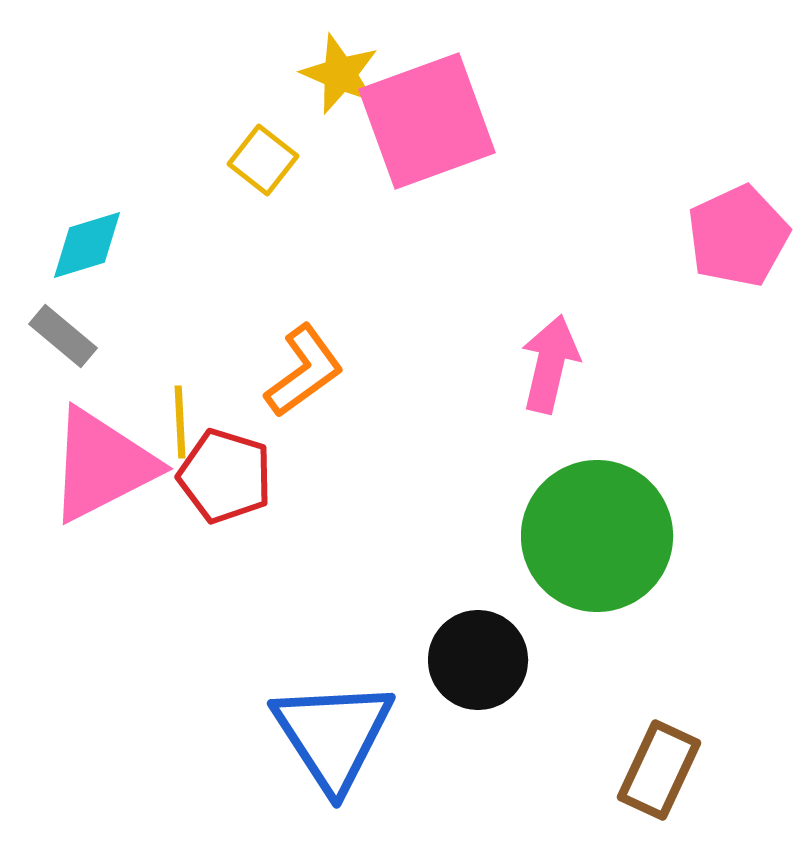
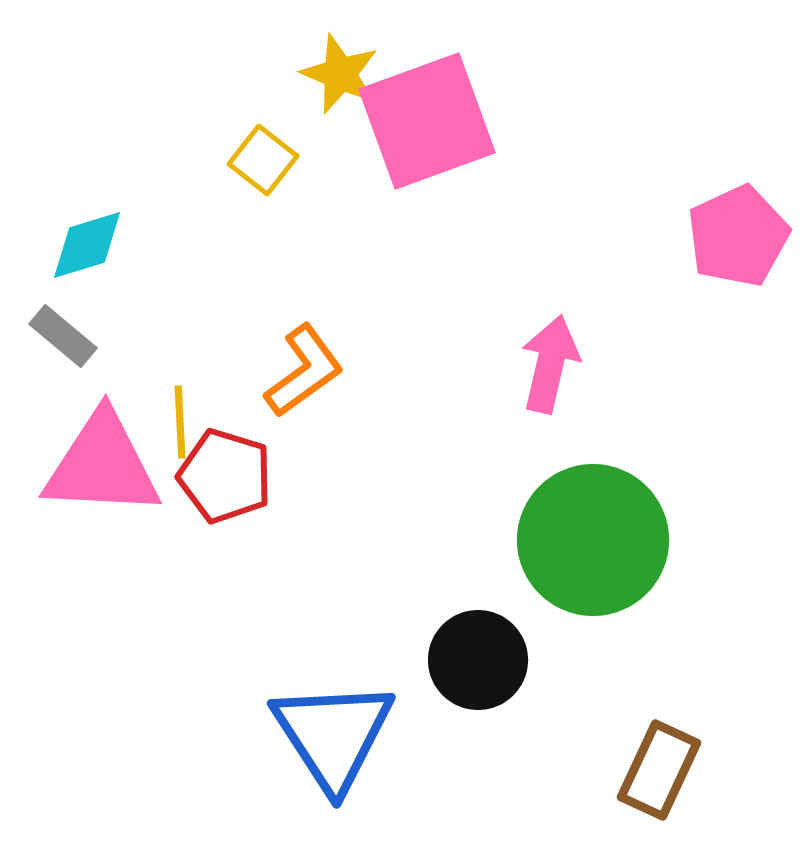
pink triangle: rotated 30 degrees clockwise
green circle: moved 4 px left, 4 px down
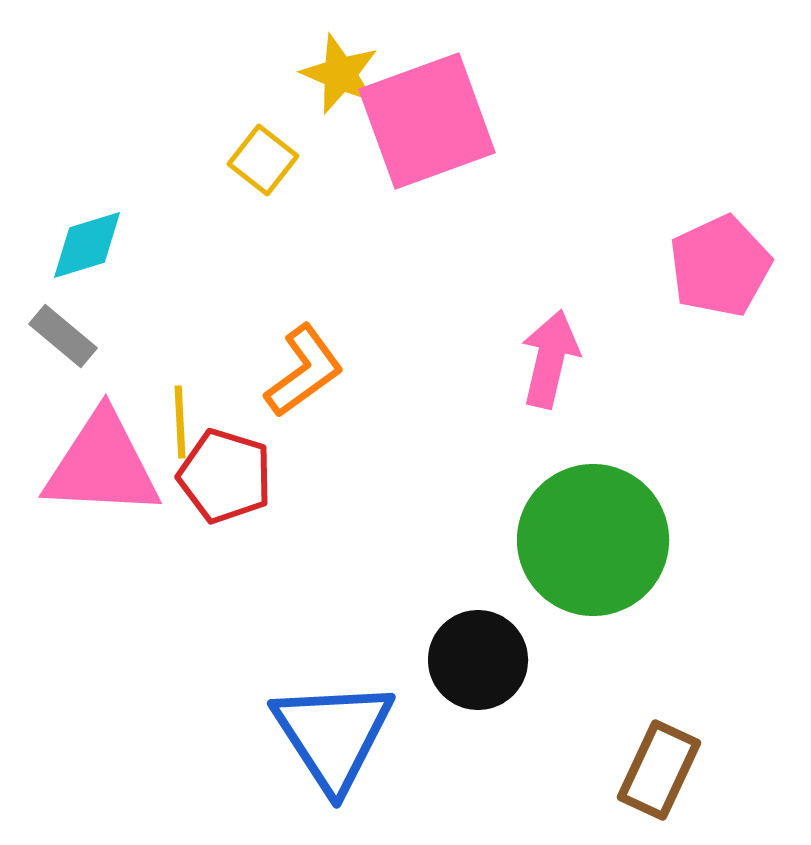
pink pentagon: moved 18 px left, 30 px down
pink arrow: moved 5 px up
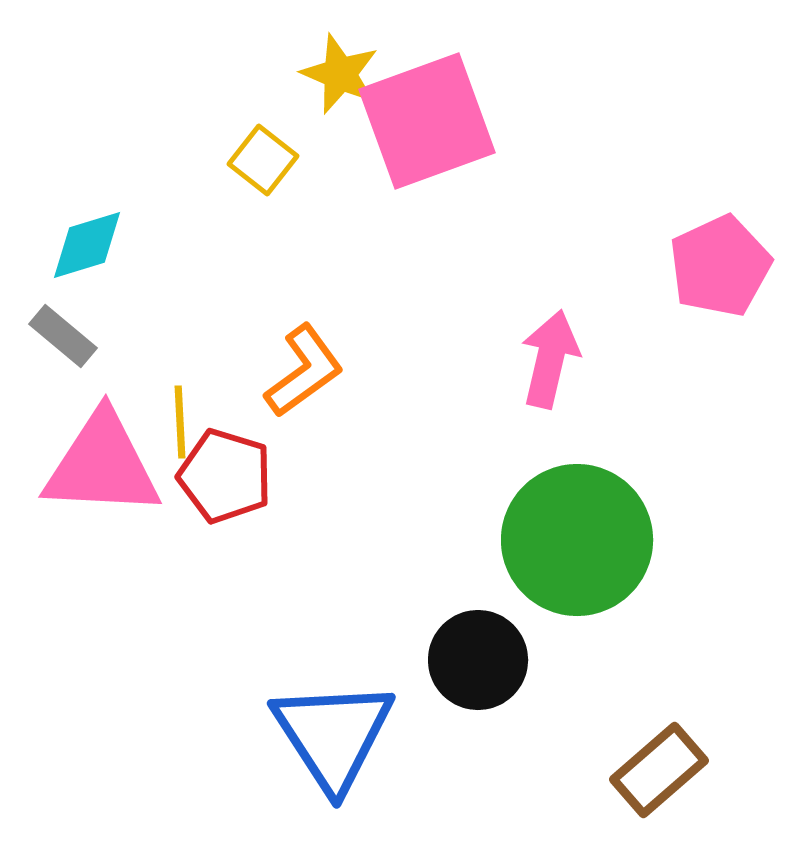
green circle: moved 16 px left
brown rectangle: rotated 24 degrees clockwise
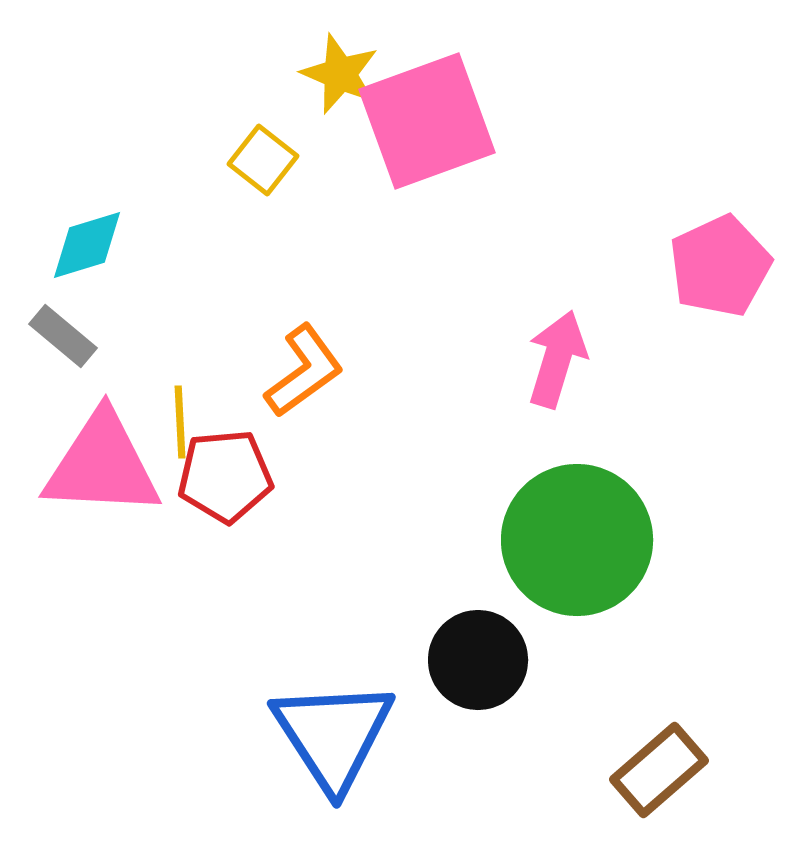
pink arrow: moved 7 px right; rotated 4 degrees clockwise
red pentagon: rotated 22 degrees counterclockwise
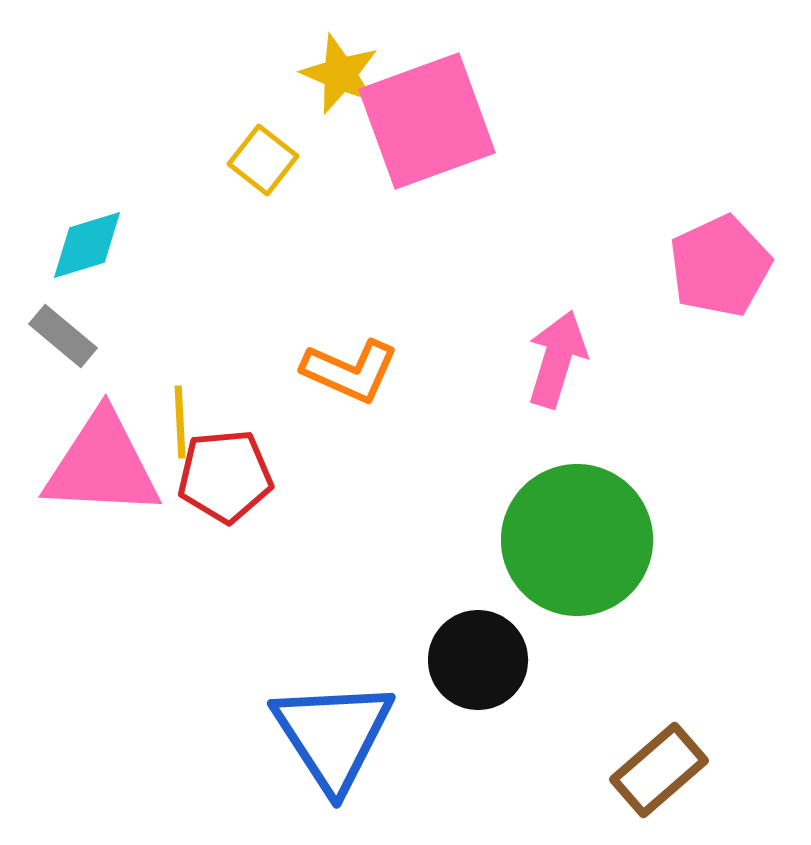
orange L-shape: moved 46 px right; rotated 60 degrees clockwise
